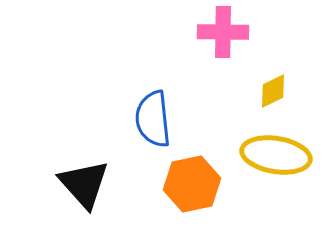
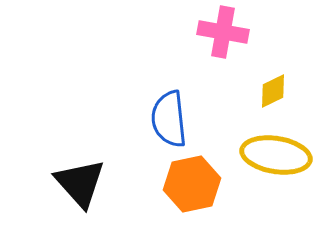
pink cross: rotated 9 degrees clockwise
blue semicircle: moved 16 px right
black triangle: moved 4 px left, 1 px up
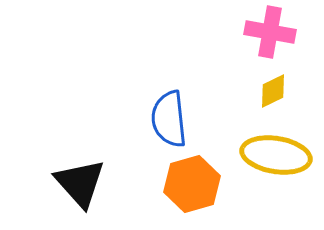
pink cross: moved 47 px right
orange hexagon: rotated 4 degrees counterclockwise
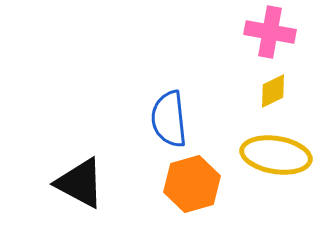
black triangle: rotated 20 degrees counterclockwise
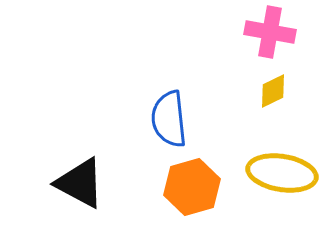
yellow ellipse: moved 6 px right, 18 px down
orange hexagon: moved 3 px down
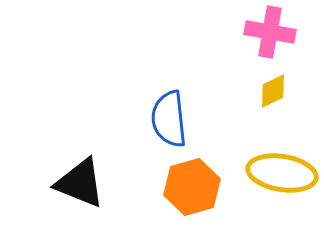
black triangle: rotated 6 degrees counterclockwise
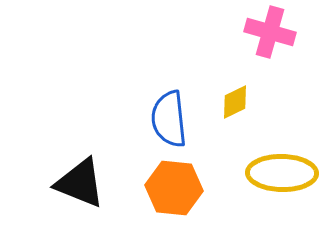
pink cross: rotated 6 degrees clockwise
yellow diamond: moved 38 px left, 11 px down
yellow ellipse: rotated 8 degrees counterclockwise
orange hexagon: moved 18 px left, 1 px down; rotated 22 degrees clockwise
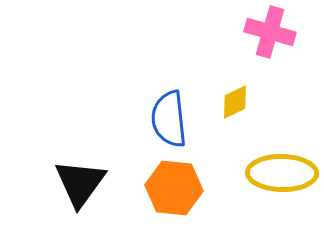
black triangle: rotated 44 degrees clockwise
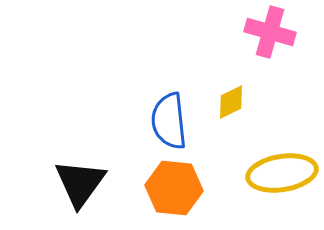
yellow diamond: moved 4 px left
blue semicircle: moved 2 px down
yellow ellipse: rotated 10 degrees counterclockwise
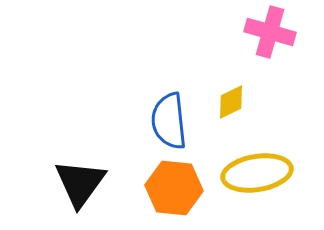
yellow ellipse: moved 25 px left
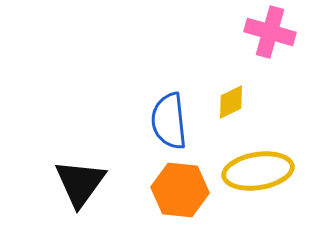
yellow ellipse: moved 1 px right, 2 px up
orange hexagon: moved 6 px right, 2 px down
